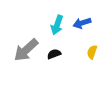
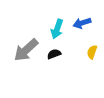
cyan arrow: moved 4 px down
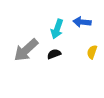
blue arrow: moved 1 px up; rotated 24 degrees clockwise
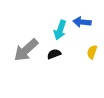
cyan arrow: moved 3 px right, 1 px down
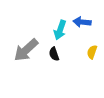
black semicircle: rotated 88 degrees counterclockwise
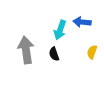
gray arrow: rotated 124 degrees clockwise
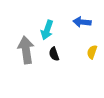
cyan arrow: moved 13 px left
